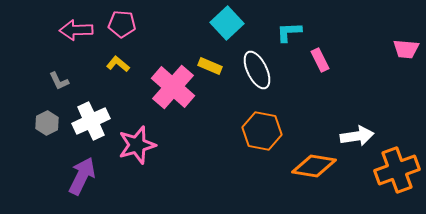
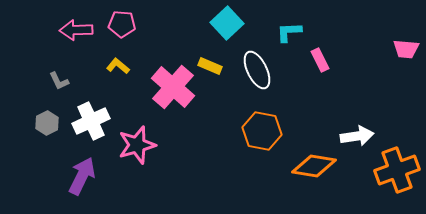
yellow L-shape: moved 2 px down
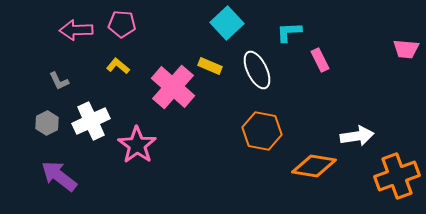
pink star: rotated 21 degrees counterclockwise
orange cross: moved 6 px down
purple arrow: moved 23 px left; rotated 78 degrees counterclockwise
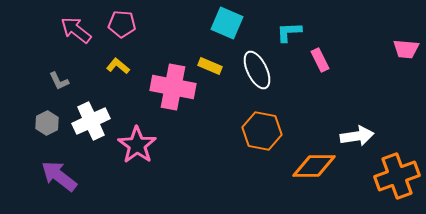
cyan square: rotated 24 degrees counterclockwise
pink arrow: rotated 40 degrees clockwise
pink cross: rotated 30 degrees counterclockwise
orange diamond: rotated 9 degrees counterclockwise
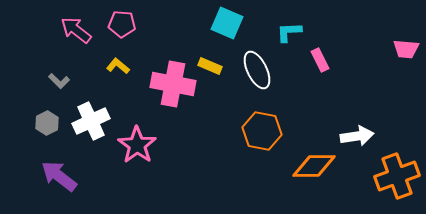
gray L-shape: rotated 20 degrees counterclockwise
pink cross: moved 3 px up
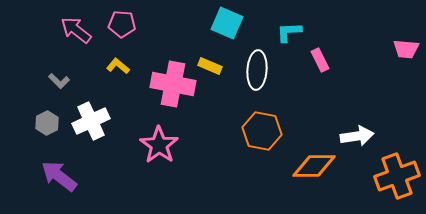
white ellipse: rotated 30 degrees clockwise
pink star: moved 22 px right
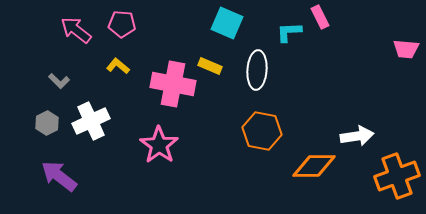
pink rectangle: moved 43 px up
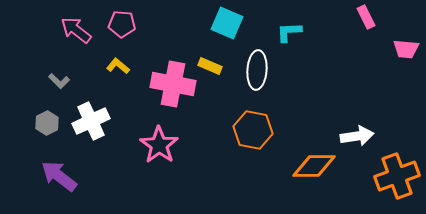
pink rectangle: moved 46 px right
orange hexagon: moved 9 px left, 1 px up
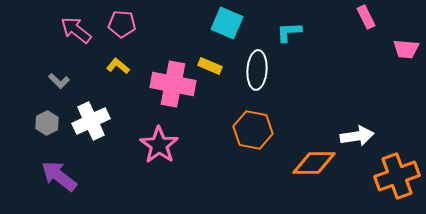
orange diamond: moved 3 px up
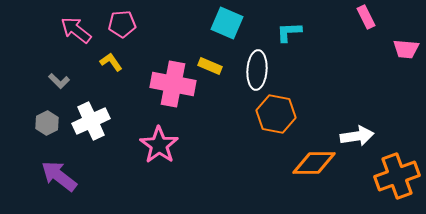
pink pentagon: rotated 8 degrees counterclockwise
yellow L-shape: moved 7 px left, 4 px up; rotated 15 degrees clockwise
orange hexagon: moved 23 px right, 16 px up
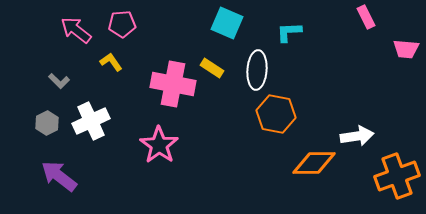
yellow rectangle: moved 2 px right, 2 px down; rotated 10 degrees clockwise
